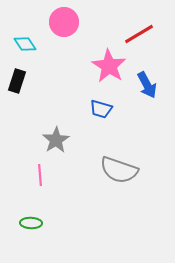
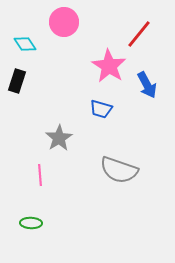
red line: rotated 20 degrees counterclockwise
gray star: moved 3 px right, 2 px up
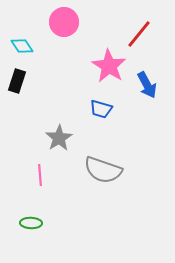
cyan diamond: moved 3 px left, 2 px down
gray semicircle: moved 16 px left
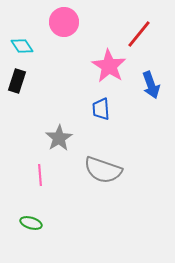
blue arrow: moved 4 px right; rotated 8 degrees clockwise
blue trapezoid: rotated 70 degrees clockwise
green ellipse: rotated 15 degrees clockwise
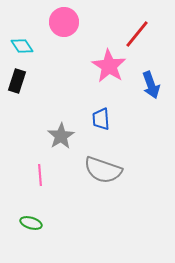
red line: moved 2 px left
blue trapezoid: moved 10 px down
gray star: moved 2 px right, 2 px up
